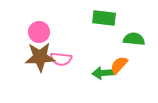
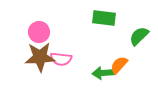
green semicircle: moved 5 px right, 3 px up; rotated 50 degrees counterclockwise
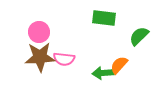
pink semicircle: moved 3 px right
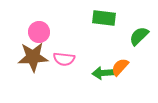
brown star: moved 7 px left
orange semicircle: moved 1 px right, 2 px down
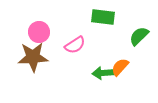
green rectangle: moved 1 px left, 1 px up
pink semicircle: moved 11 px right, 14 px up; rotated 40 degrees counterclockwise
